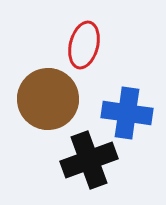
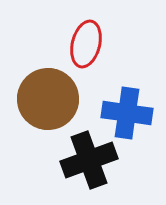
red ellipse: moved 2 px right, 1 px up
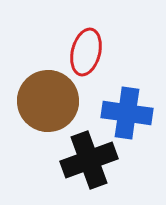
red ellipse: moved 8 px down
brown circle: moved 2 px down
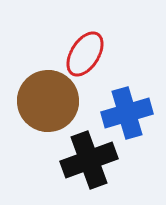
red ellipse: moved 1 px left, 2 px down; rotated 18 degrees clockwise
blue cross: rotated 24 degrees counterclockwise
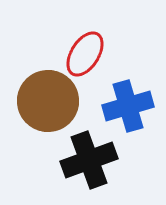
blue cross: moved 1 px right, 7 px up
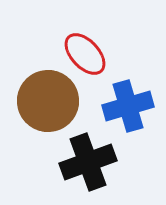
red ellipse: rotated 75 degrees counterclockwise
black cross: moved 1 px left, 2 px down
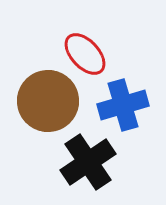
blue cross: moved 5 px left, 1 px up
black cross: rotated 14 degrees counterclockwise
